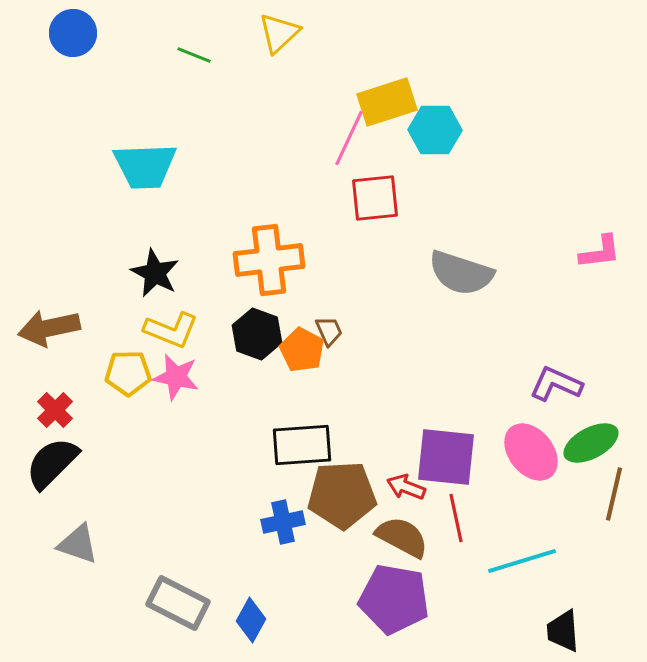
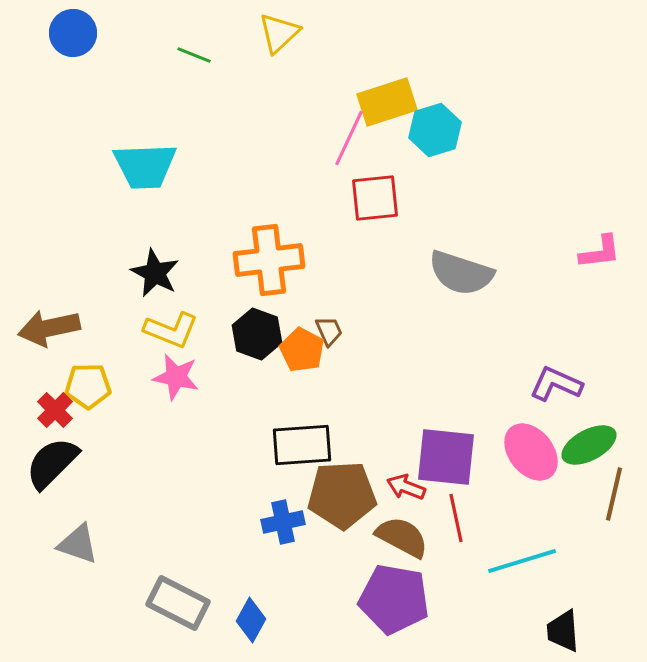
cyan hexagon: rotated 18 degrees counterclockwise
yellow pentagon: moved 40 px left, 13 px down
green ellipse: moved 2 px left, 2 px down
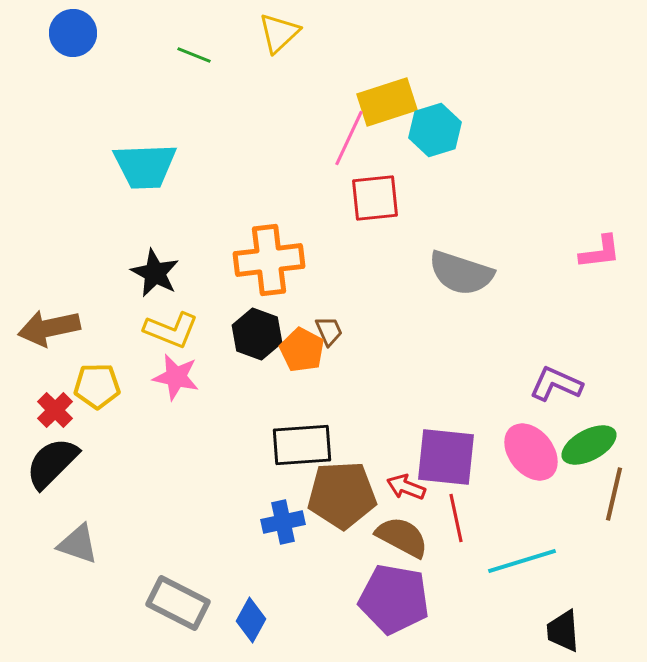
yellow pentagon: moved 9 px right
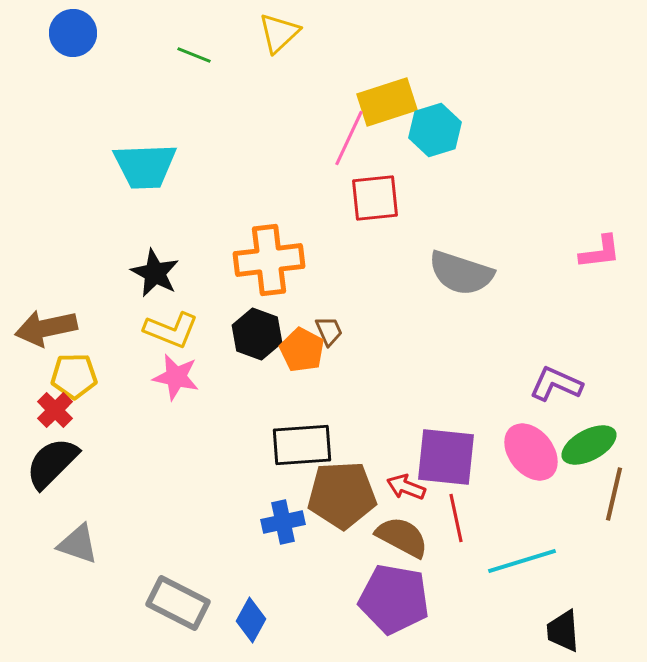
brown arrow: moved 3 px left
yellow pentagon: moved 23 px left, 10 px up
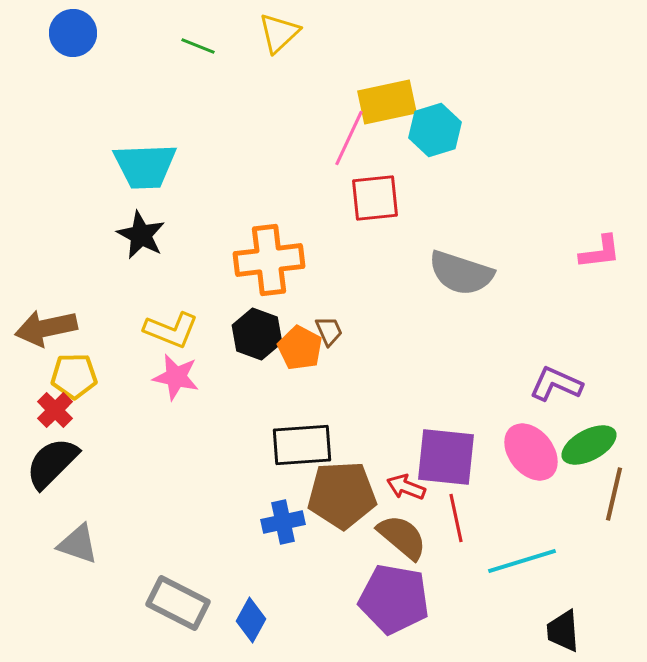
green line: moved 4 px right, 9 px up
yellow rectangle: rotated 6 degrees clockwise
black star: moved 14 px left, 38 px up
orange pentagon: moved 2 px left, 2 px up
brown semicircle: rotated 12 degrees clockwise
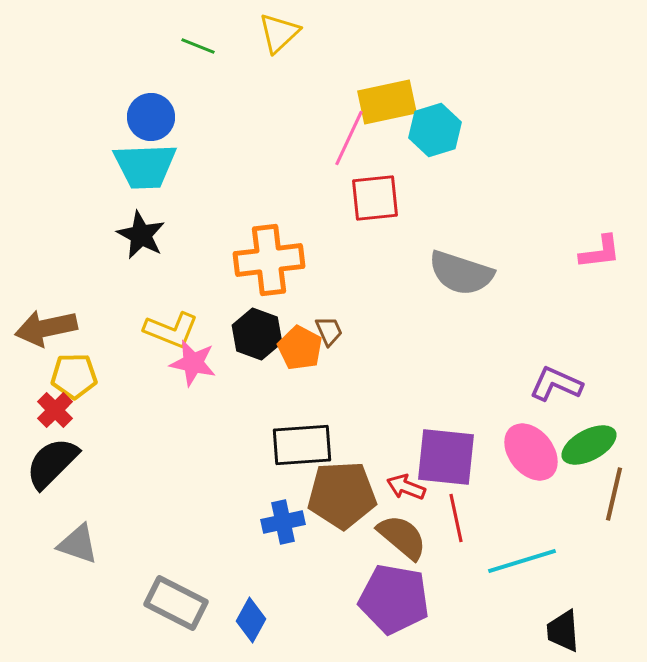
blue circle: moved 78 px right, 84 px down
pink star: moved 17 px right, 14 px up
gray rectangle: moved 2 px left
